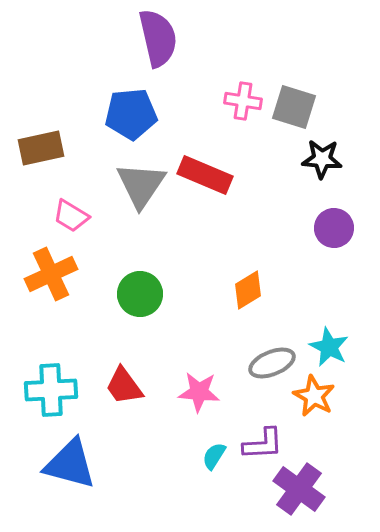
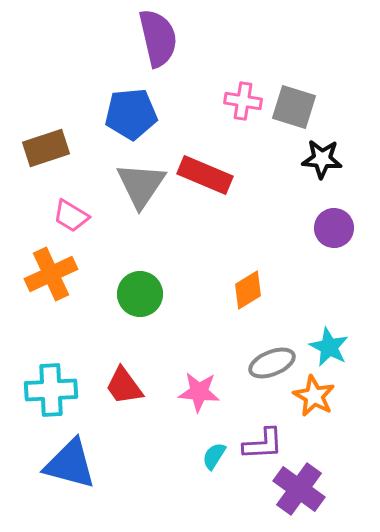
brown rectangle: moved 5 px right; rotated 6 degrees counterclockwise
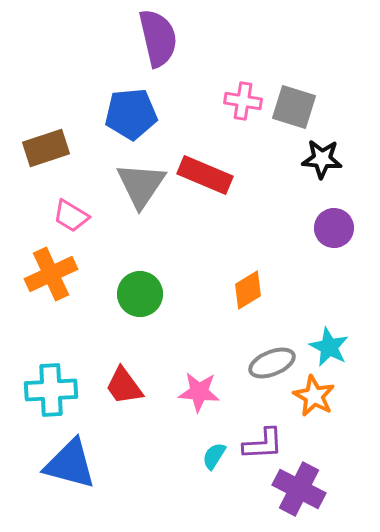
purple cross: rotated 9 degrees counterclockwise
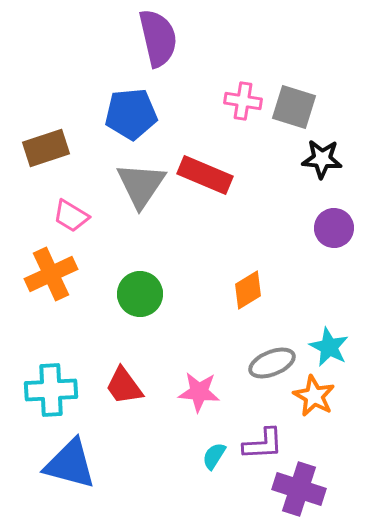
purple cross: rotated 9 degrees counterclockwise
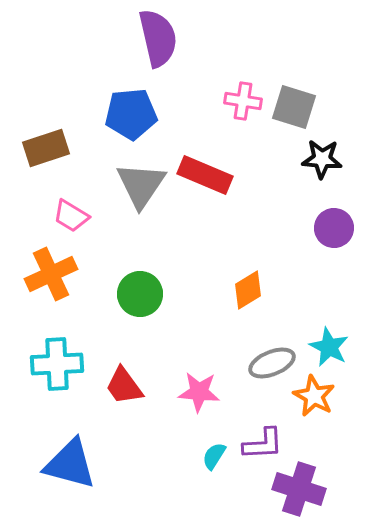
cyan cross: moved 6 px right, 26 px up
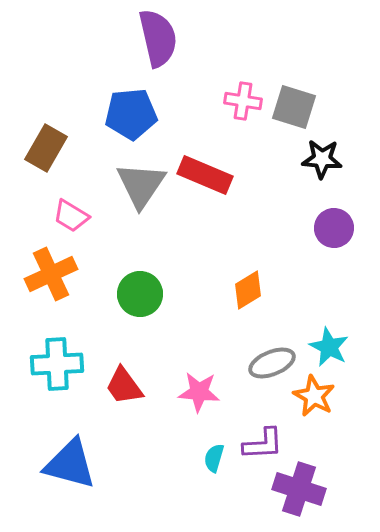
brown rectangle: rotated 42 degrees counterclockwise
cyan semicircle: moved 2 px down; rotated 16 degrees counterclockwise
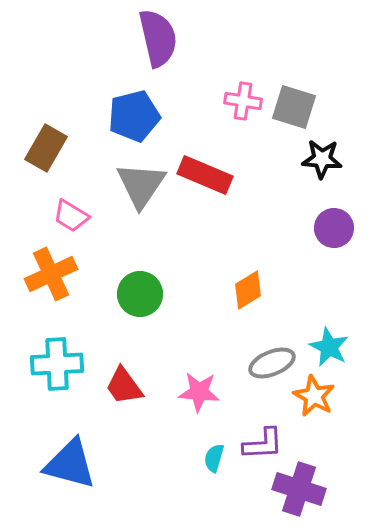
blue pentagon: moved 3 px right, 2 px down; rotated 9 degrees counterclockwise
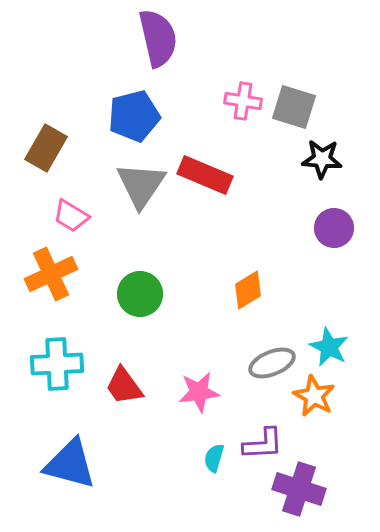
pink star: rotated 12 degrees counterclockwise
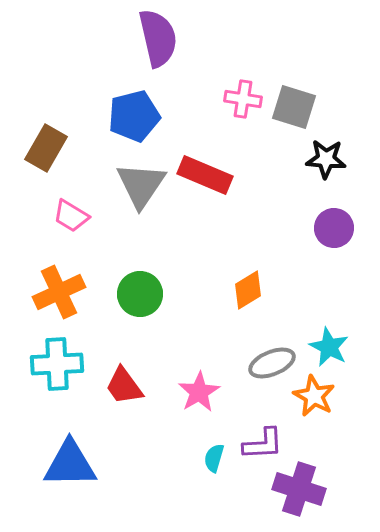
pink cross: moved 2 px up
black star: moved 4 px right
orange cross: moved 8 px right, 18 px down
pink star: rotated 24 degrees counterclockwise
blue triangle: rotated 16 degrees counterclockwise
